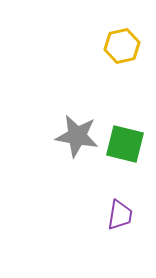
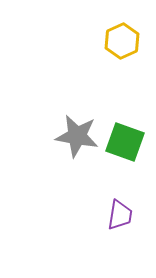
yellow hexagon: moved 5 px up; rotated 12 degrees counterclockwise
green square: moved 2 px up; rotated 6 degrees clockwise
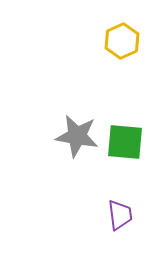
green square: rotated 15 degrees counterclockwise
purple trapezoid: rotated 16 degrees counterclockwise
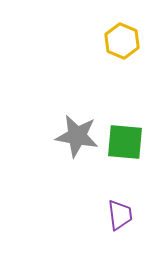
yellow hexagon: rotated 12 degrees counterclockwise
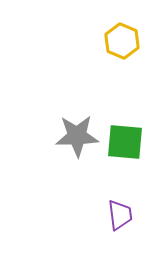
gray star: rotated 12 degrees counterclockwise
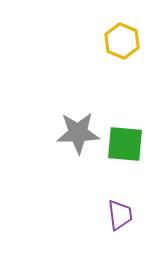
gray star: moved 1 px right, 3 px up
green square: moved 2 px down
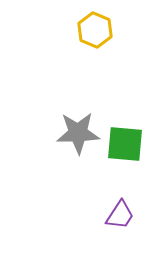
yellow hexagon: moved 27 px left, 11 px up
purple trapezoid: rotated 40 degrees clockwise
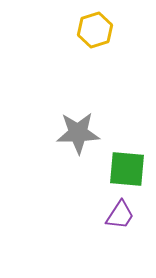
yellow hexagon: rotated 20 degrees clockwise
green square: moved 2 px right, 25 px down
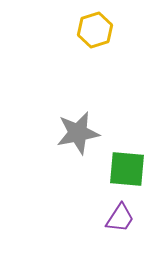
gray star: rotated 9 degrees counterclockwise
purple trapezoid: moved 3 px down
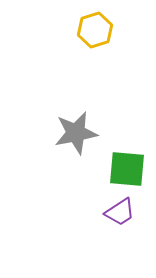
gray star: moved 2 px left
purple trapezoid: moved 6 px up; rotated 24 degrees clockwise
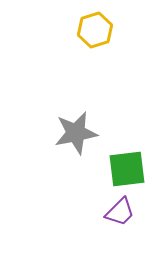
green square: rotated 12 degrees counterclockwise
purple trapezoid: rotated 12 degrees counterclockwise
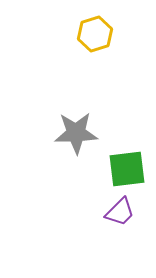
yellow hexagon: moved 4 px down
gray star: rotated 9 degrees clockwise
